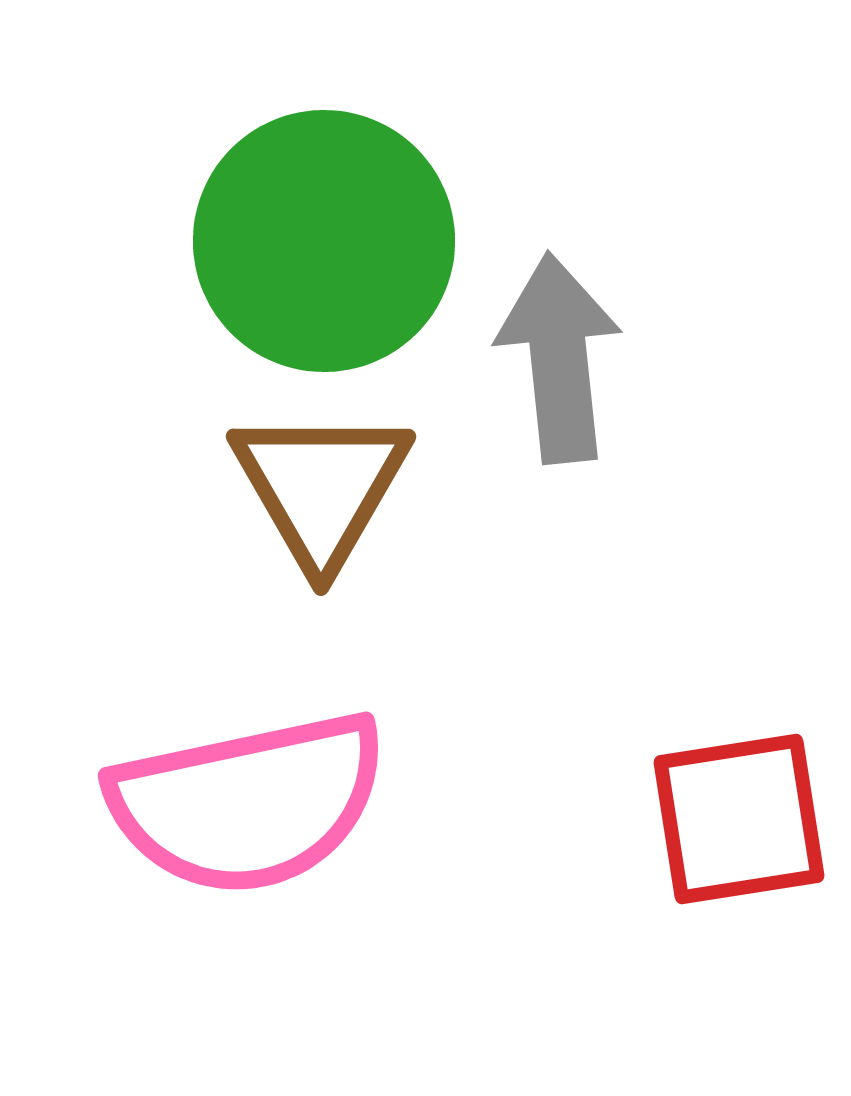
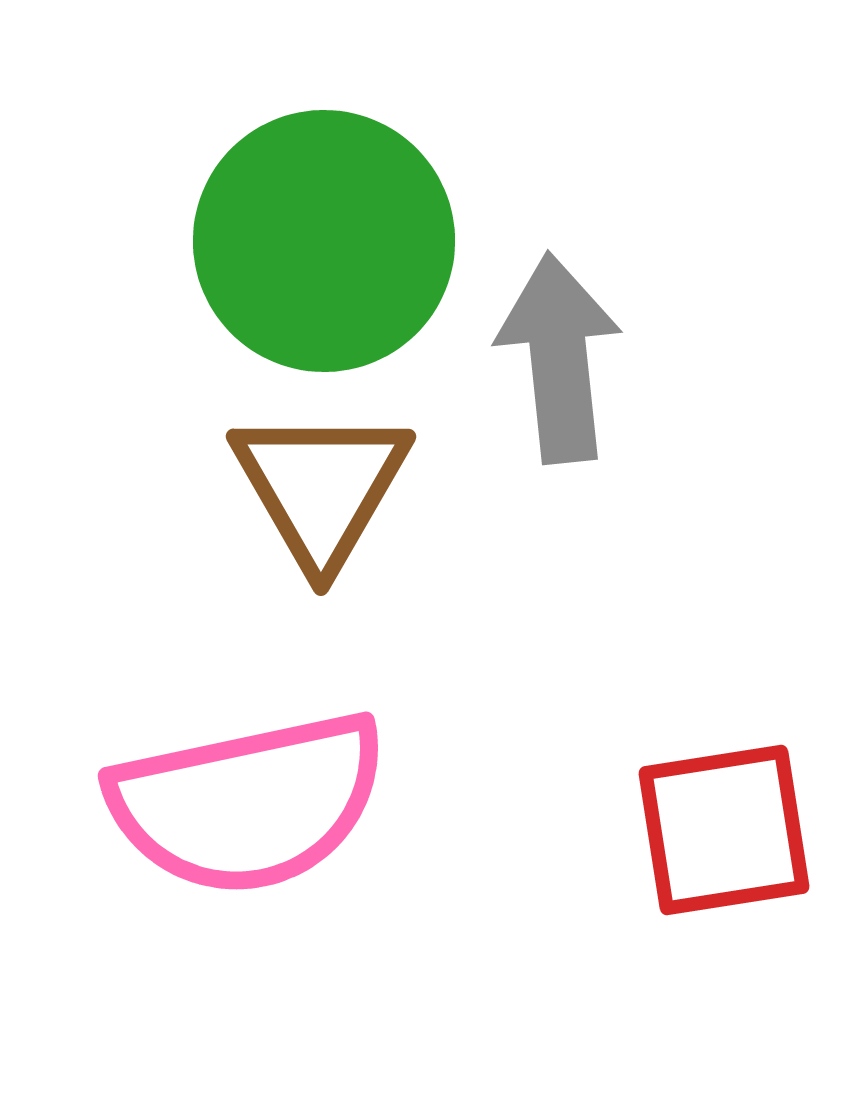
red square: moved 15 px left, 11 px down
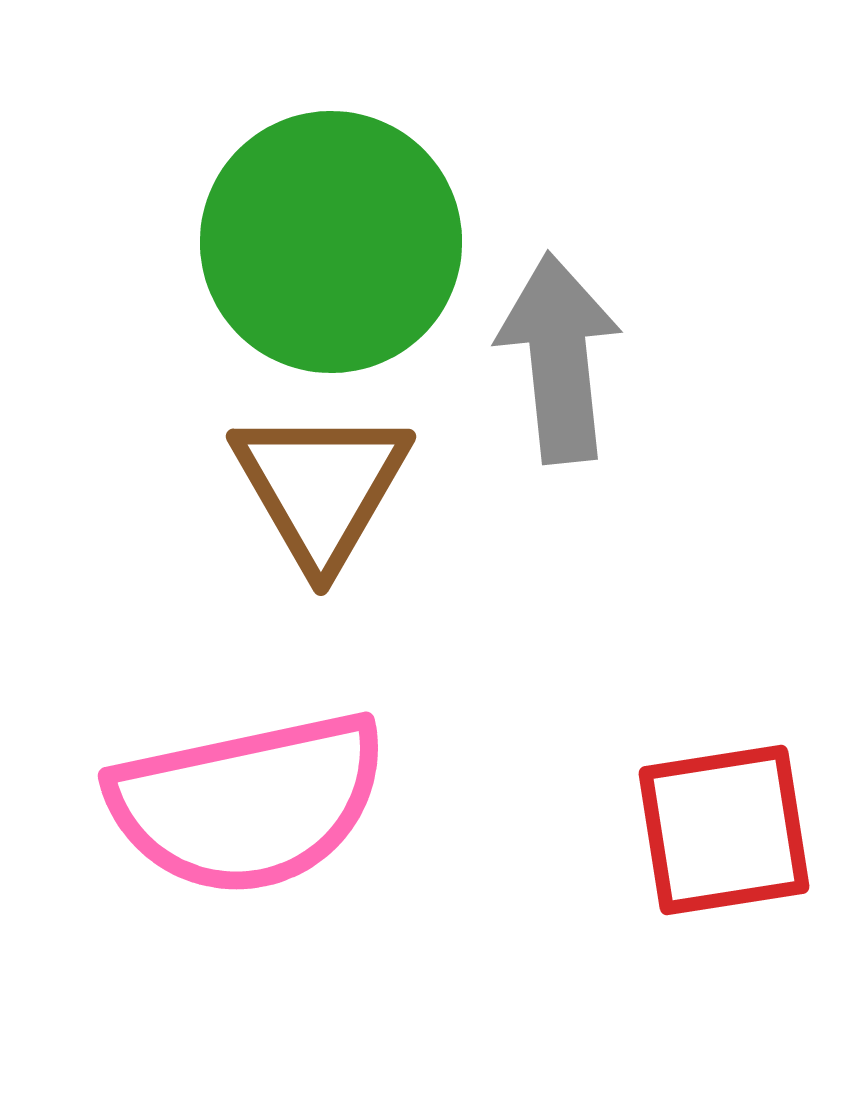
green circle: moved 7 px right, 1 px down
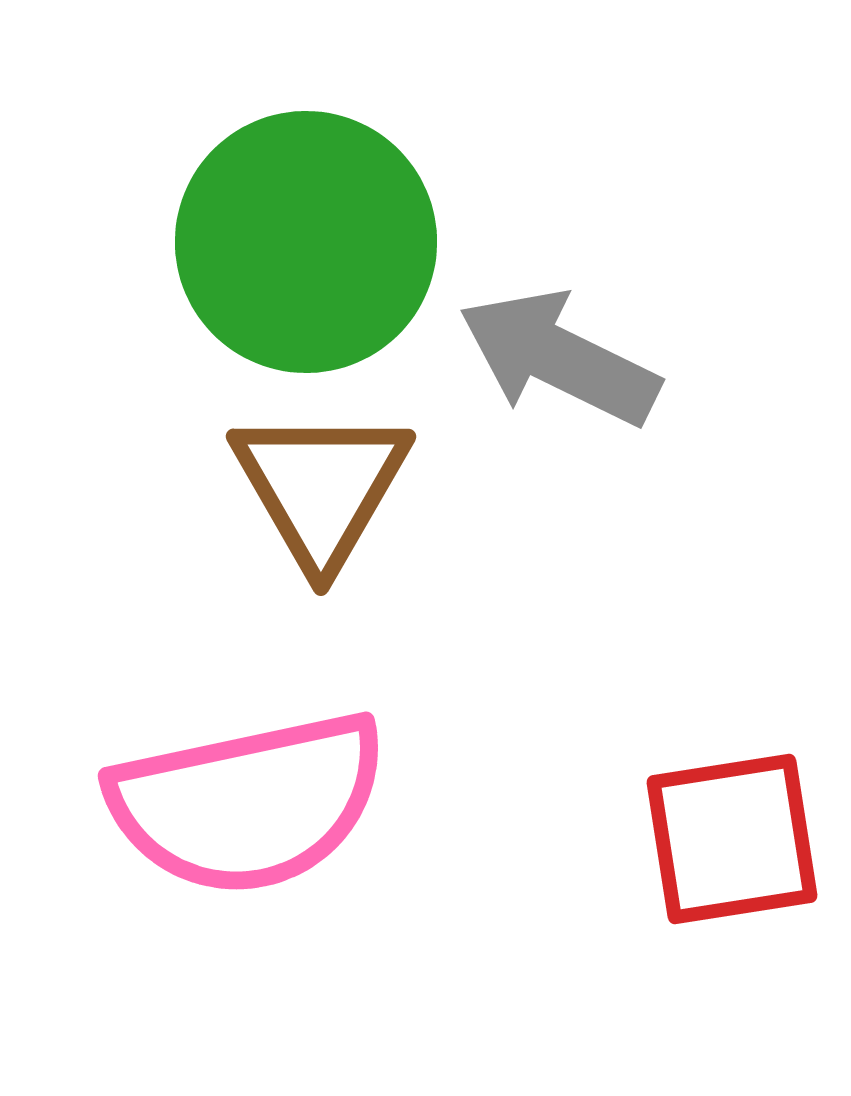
green circle: moved 25 px left
gray arrow: rotated 58 degrees counterclockwise
red square: moved 8 px right, 9 px down
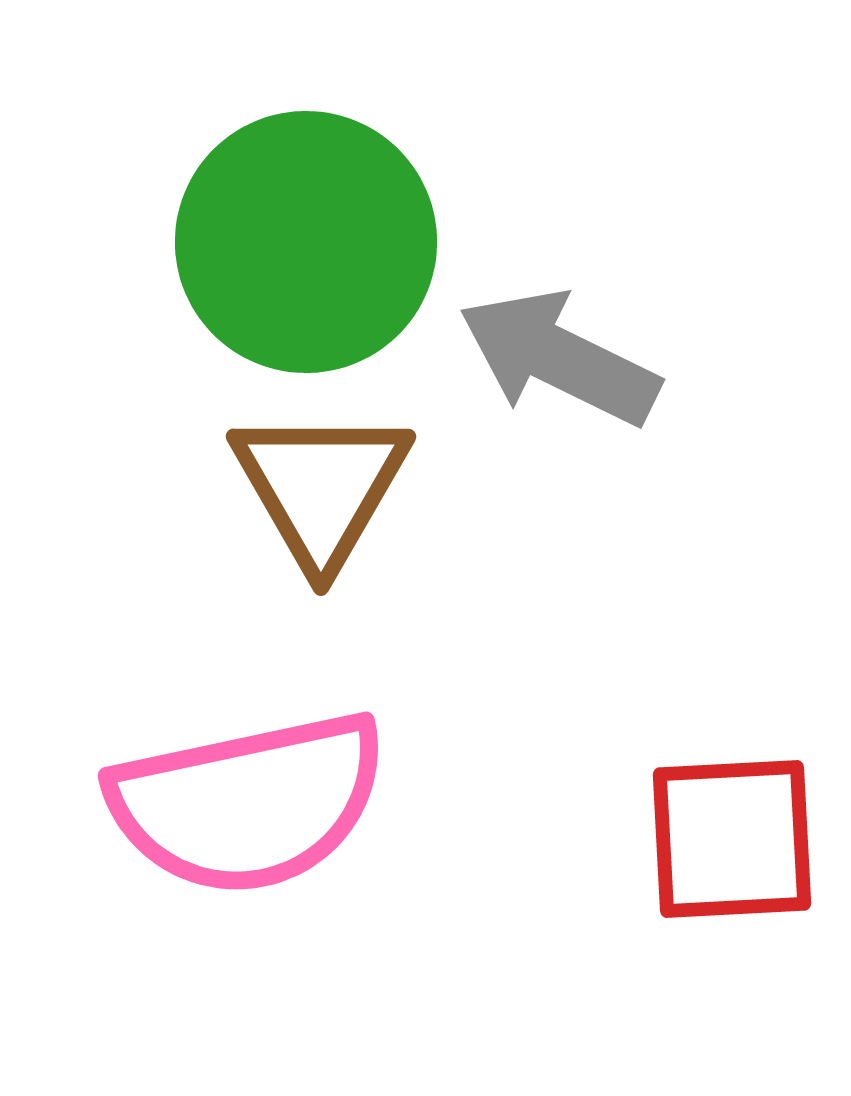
red square: rotated 6 degrees clockwise
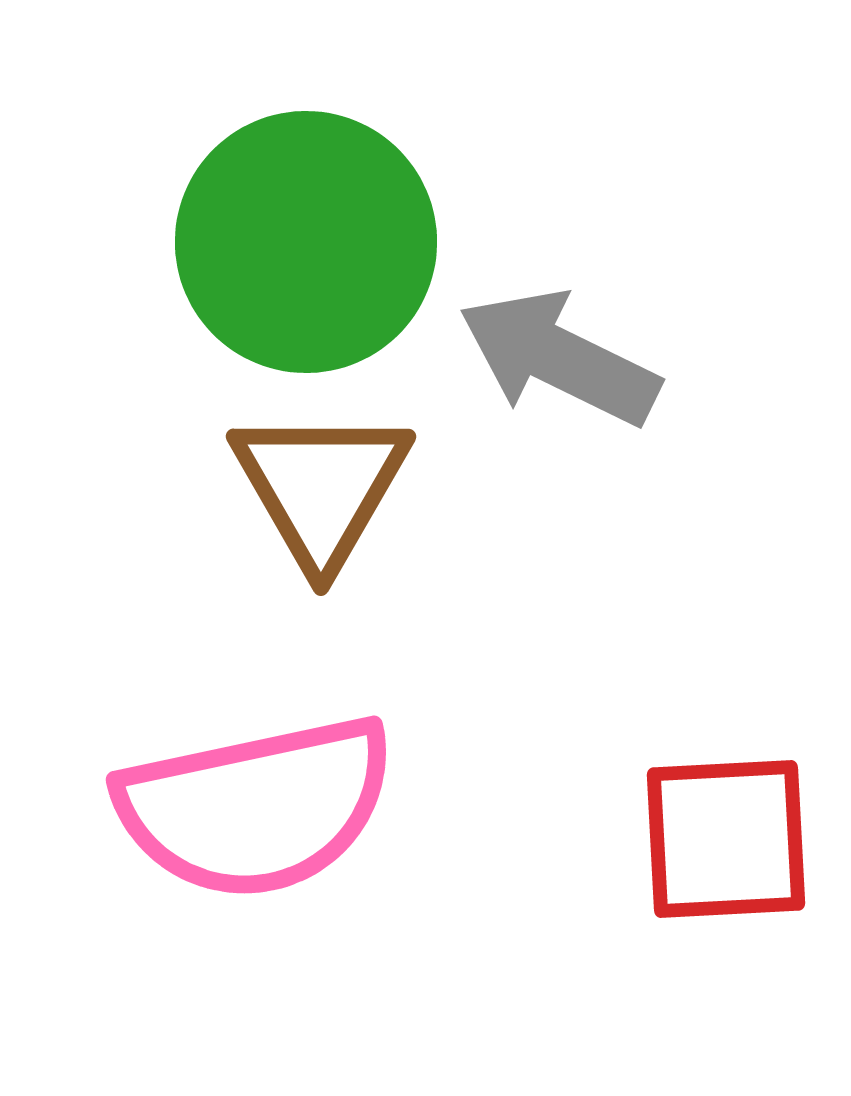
pink semicircle: moved 8 px right, 4 px down
red square: moved 6 px left
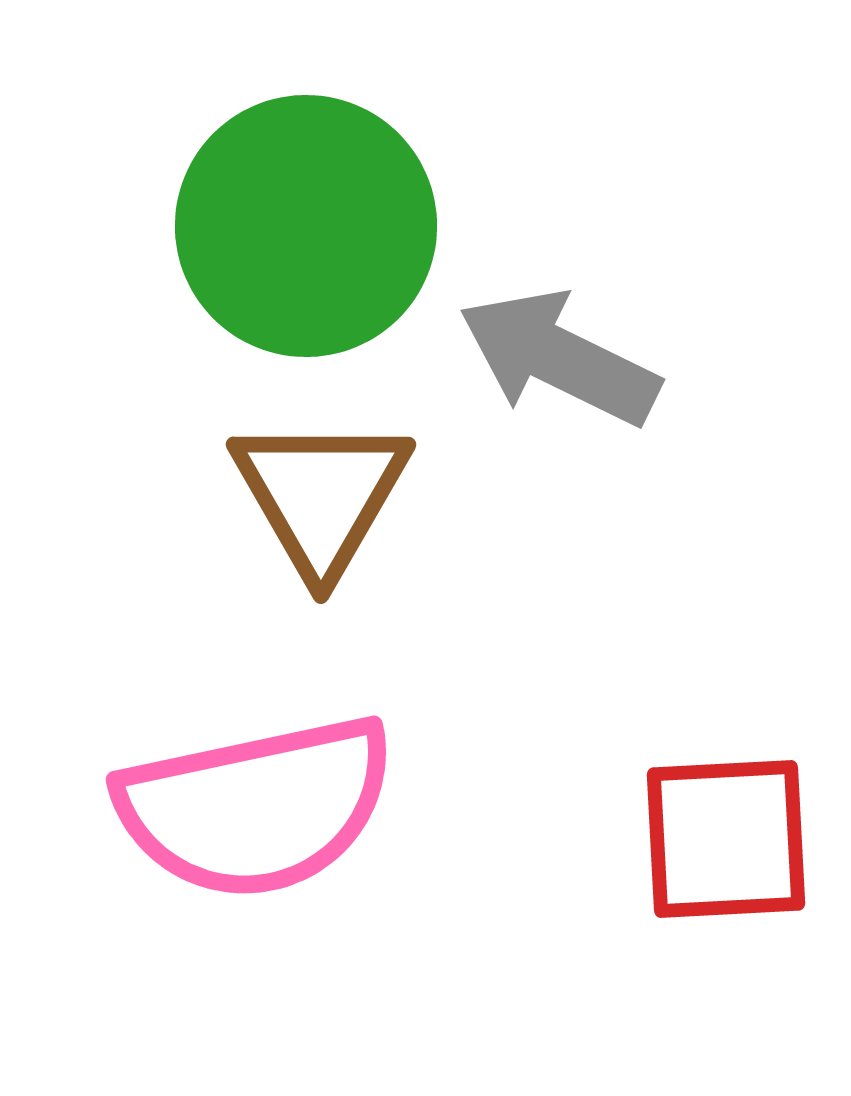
green circle: moved 16 px up
brown triangle: moved 8 px down
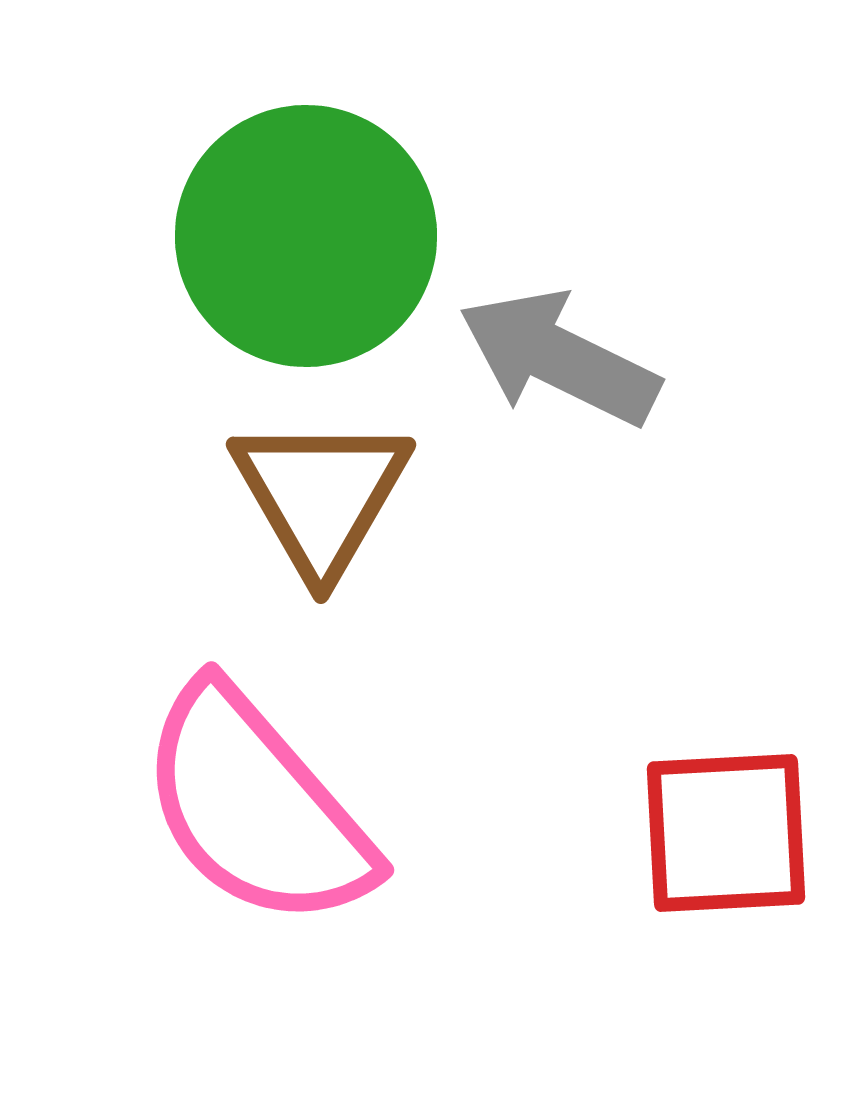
green circle: moved 10 px down
pink semicircle: rotated 61 degrees clockwise
red square: moved 6 px up
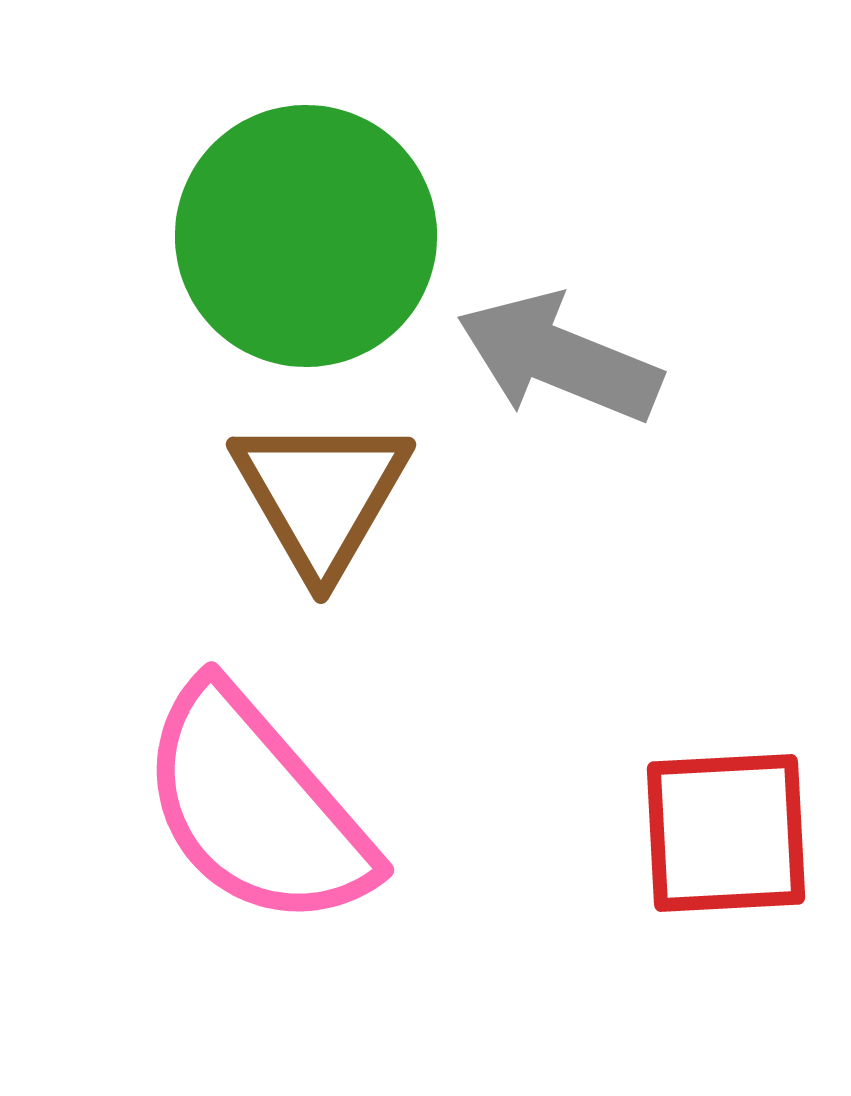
gray arrow: rotated 4 degrees counterclockwise
